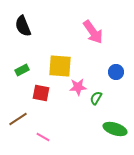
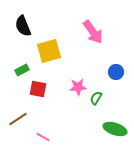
yellow square: moved 11 px left, 15 px up; rotated 20 degrees counterclockwise
red square: moved 3 px left, 4 px up
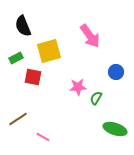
pink arrow: moved 3 px left, 4 px down
green rectangle: moved 6 px left, 12 px up
red square: moved 5 px left, 12 px up
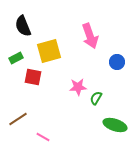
pink arrow: rotated 15 degrees clockwise
blue circle: moved 1 px right, 10 px up
green ellipse: moved 4 px up
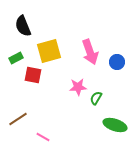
pink arrow: moved 16 px down
red square: moved 2 px up
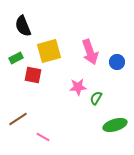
green ellipse: rotated 35 degrees counterclockwise
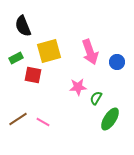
green ellipse: moved 5 px left, 6 px up; rotated 40 degrees counterclockwise
pink line: moved 15 px up
